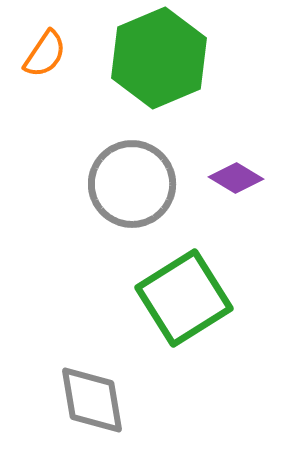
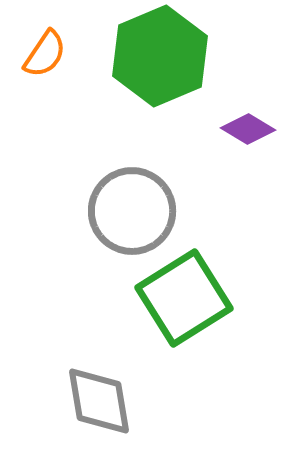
green hexagon: moved 1 px right, 2 px up
purple diamond: moved 12 px right, 49 px up
gray circle: moved 27 px down
gray diamond: moved 7 px right, 1 px down
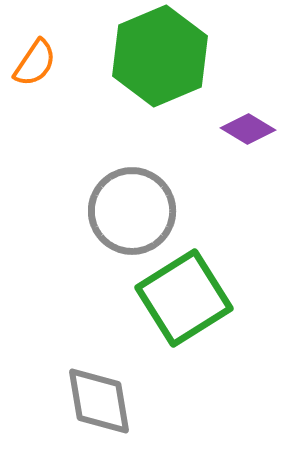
orange semicircle: moved 10 px left, 9 px down
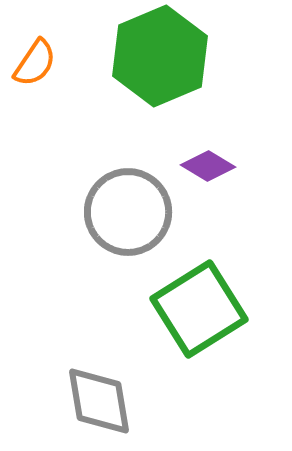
purple diamond: moved 40 px left, 37 px down
gray circle: moved 4 px left, 1 px down
green square: moved 15 px right, 11 px down
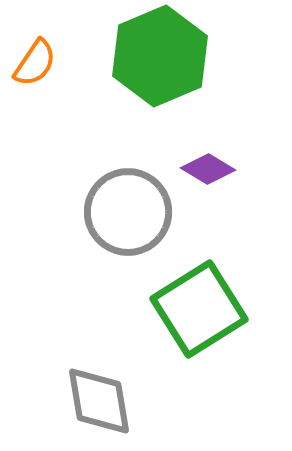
purple diamond: moved 3 px down
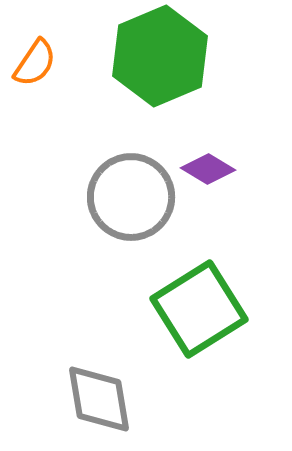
gray circle: moved 3 px right, 15 px up
gray diamond: moved 2 px up
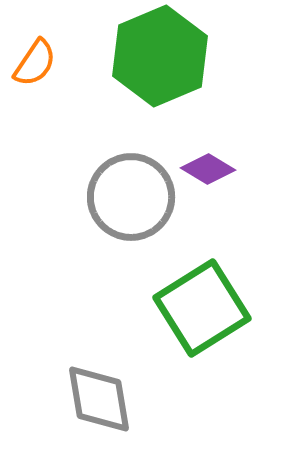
green square: moved 3 px right, 1 px up
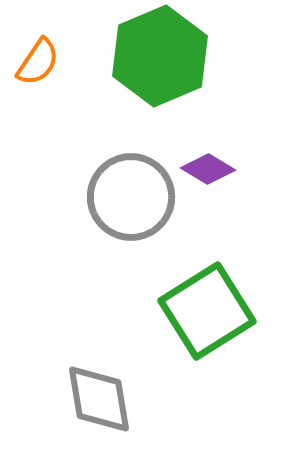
orange semicircle: moved 3 px right, 1 px up
green square: moved 5 px right, 3 px down
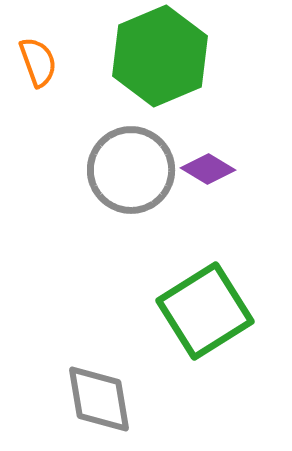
orange semicircle: rotated 54 degrees counterclockwise
gray circle: moved 27 px up
green square: moved 2 px left
